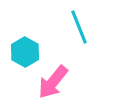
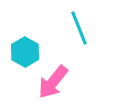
cyan line: moved 1 px down
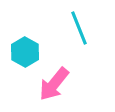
pink arrow: moved 1 px right, 2 px down
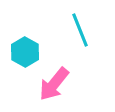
cyan line: moved 1 px right, 2 px down
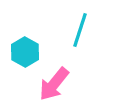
cyan line: rotated 40 degrees clockwise
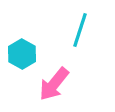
cyan hexagon: moved 3 px left, 2 px down
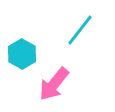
cyan line: rotated 20 degrees clockwise
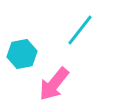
cyan hexagon: rotated 20 degrees clockwise
